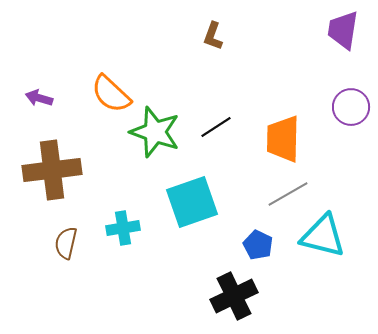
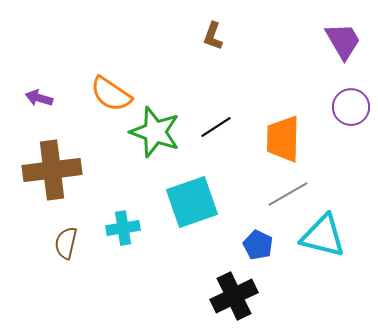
purple trapezoid: moved 11 px down; rotated 141 degrees clockwise
orange semicircle: rotated 9 degrees counterclockwise
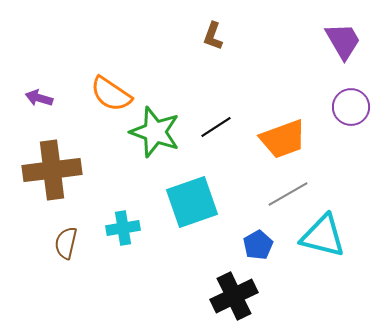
orange trapezoid: rotated 111 degrees counterclockwise
blue pentagon: rotated 16 degrees clockwise
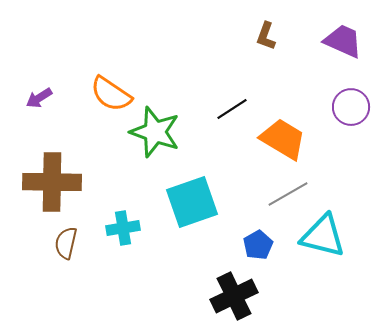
brown L-shape: moved 53 px right
purple trapezoid: rotated 36 degrees counterclockwise
purple arrow: rotated 48 degrees counterclockwise
black line: moved 16 px right, 18 px up
orange trapezoid: rotated 129 degrees counterclockwise
brown cross: moved 12 px down; rotated 8 degrees clockwise
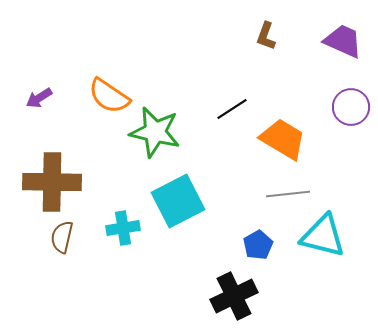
orange semicircle: moved 2 px left, 2 px down
green star: rotated 6 degrees counterclockwise
gray line: rotated 24 degrees clockwise
cyan square: moved 14 px left, 1 px up; rotated 8 degrees counterclockwise
brown semicircle: moved 4 px left, 6 px up
